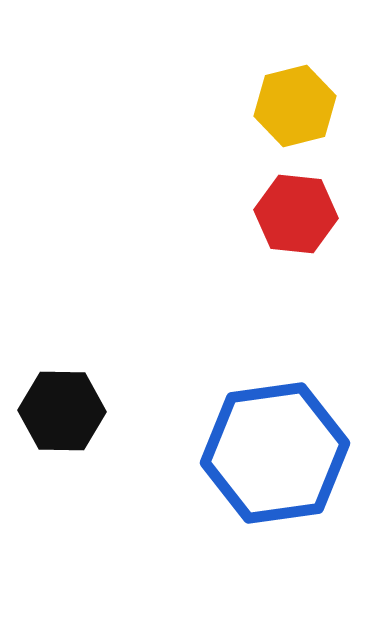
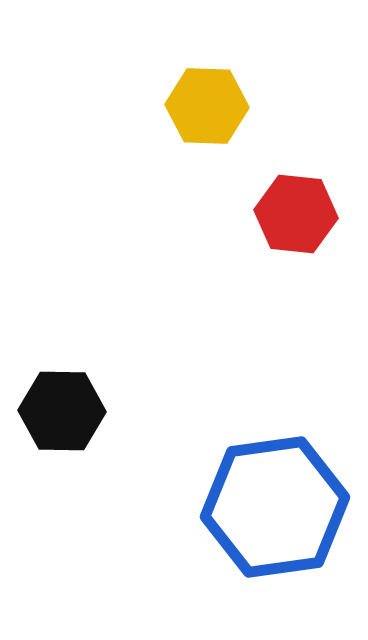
yellow hexagon: moved 88 px left; rotated 16 degrees clockwise
blue hexagon: moved 54 px down
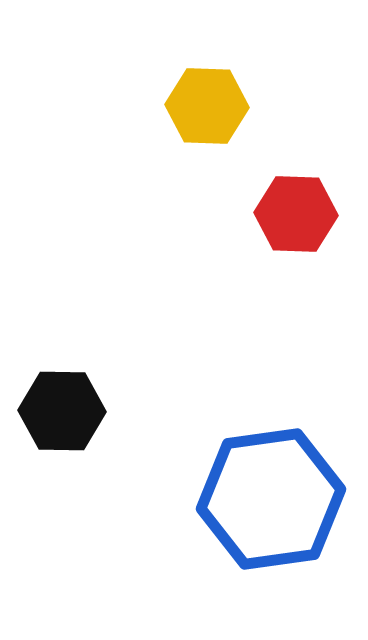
red hexagon: rotated 4 degrees counterclockwise
blue hexagon: moved 4 px left, 8 px up
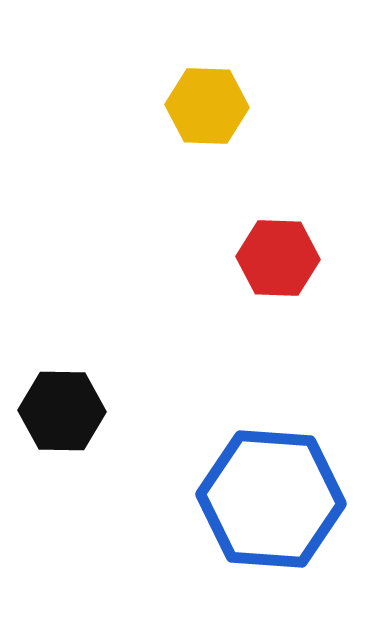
red hexagon: moved 18 px left, 44 px down
blue hexagon: rotated 12 degrees clockwise
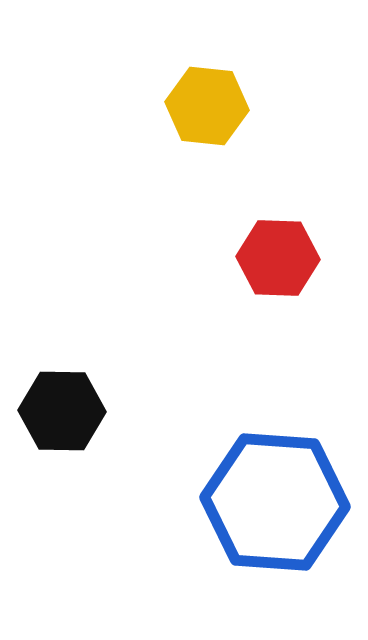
yellow hexagon: rotated 4 degrees clockwise
blue hexagon: moved 4 px right, 3 px down
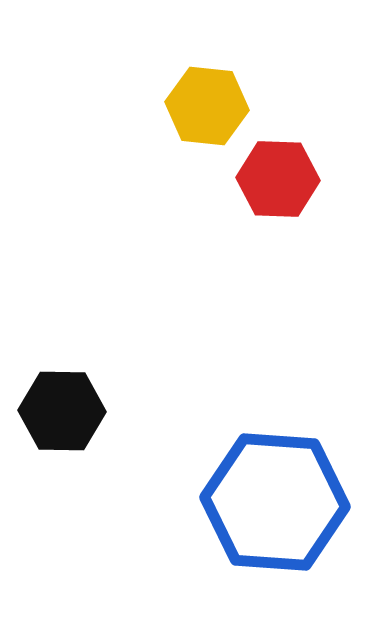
red hexagon: moved 79 px up
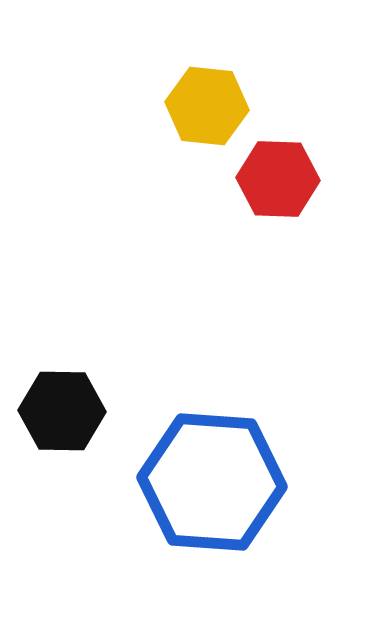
blue hexagon: moved 63 px left, 20 px up
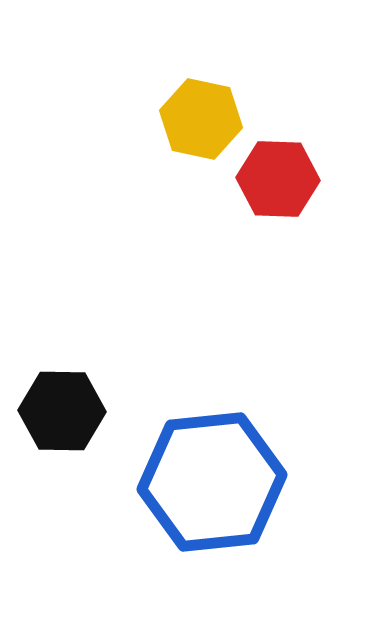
yellow hexagon: moved 6 px left, 13 px down; rotated 6 degrees clockwise
blue hexagon: rotated 10 degrees counterclockwise
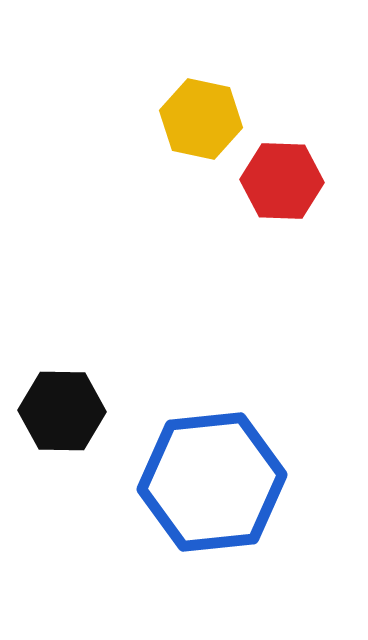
red hexagon: moved 4 px right, 2 px down
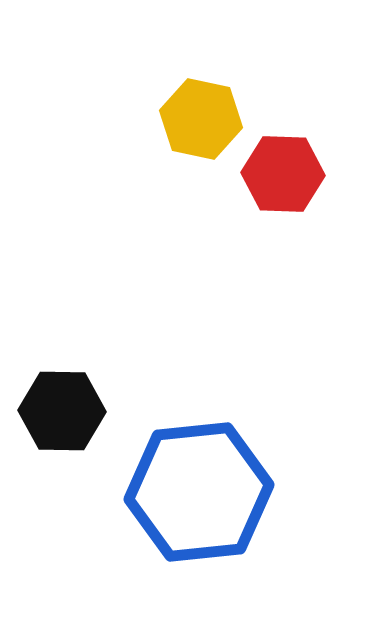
red hexagon: moved 1 px right, 7 px up
blue hexagon: moved 13 px left, 10 px down
